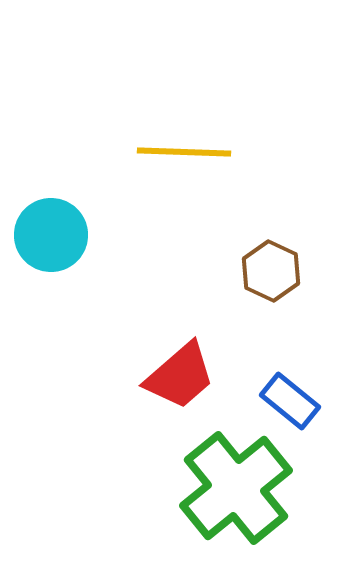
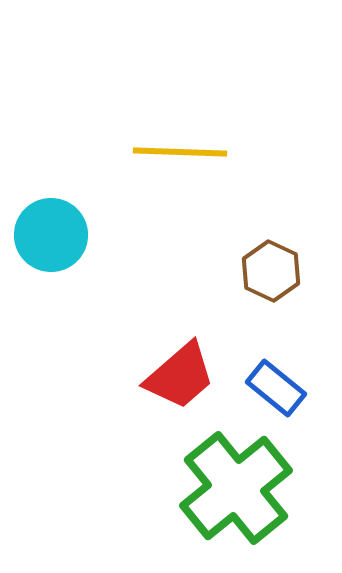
yellow line: moved 4 px left
blue rectangle: moved 14 px left, 13 px up
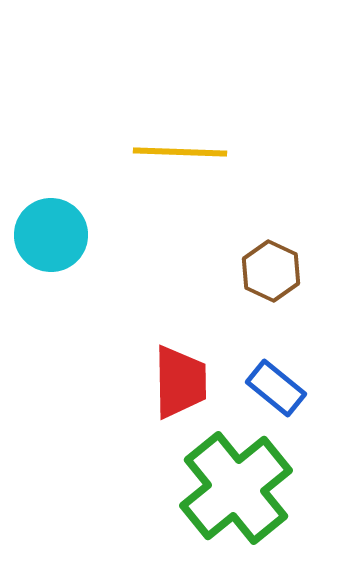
red trapezoid: moved 6 px down; rotated 50 degrees counterclockwise
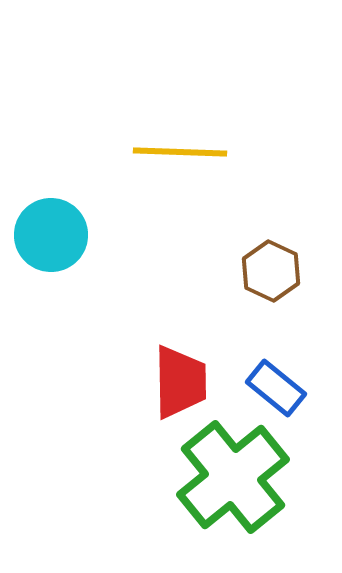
green cross: moved 3 px left, 11 px up
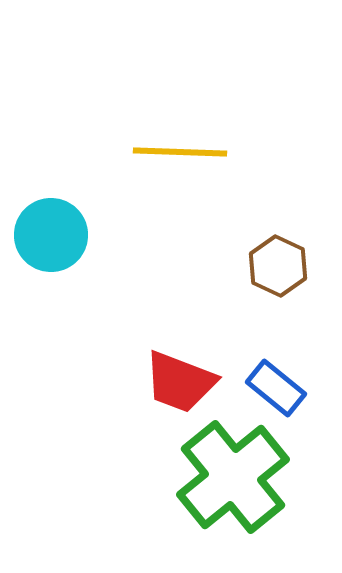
brown hexagon: moved 7 px right, 5 px up
red trapezoid: rotated 112 degrees clockwise
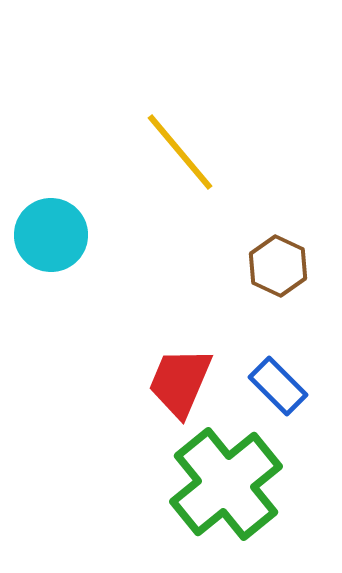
yellow line: rotated 48 degrees clockwise
red trapezoid: rotated 92 degrees clockwise
blue rectangle: moved 2 px right, 2 px up; rotated 6 degrees clockwise
green cross: moved 7 px left, 7 px down
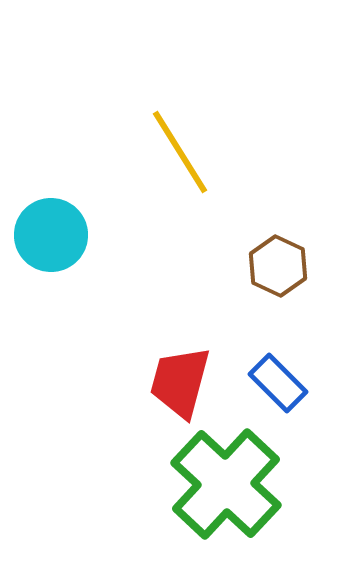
yellow line: rotated 8 degrees clockwise
red trapezoid: rotated 8 degrees counterclockwise
blue rectangle: moved 3 px up
green cross: rotated 8 degrees counterclockwise
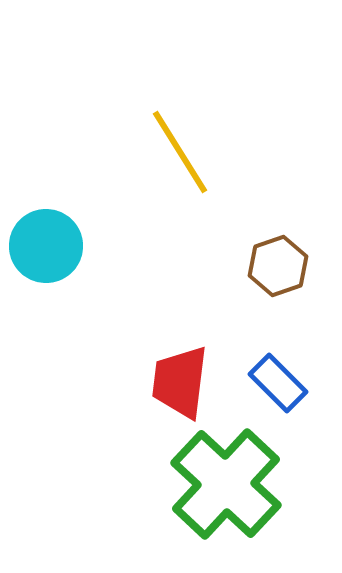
cyan circle: moved 5 px left, 11 px down
brown hexagon: rotated 16 degrees clockwise
red trapezoid: rotated 8 degrees counterclockwise
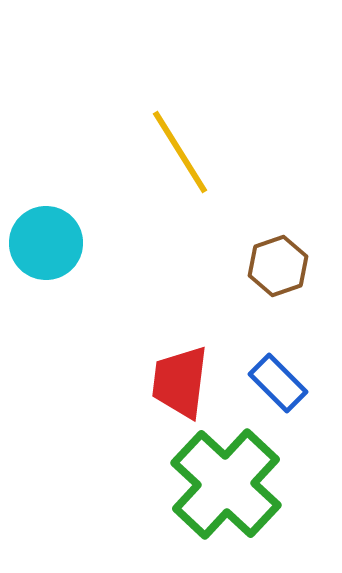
cyan circle: moved 3 px up
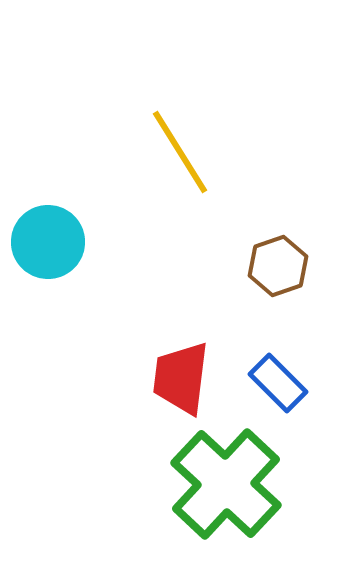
cyan circle: moved 2 px right, 1 px up
red trapezoid: moved 1 px right, 4 px up
